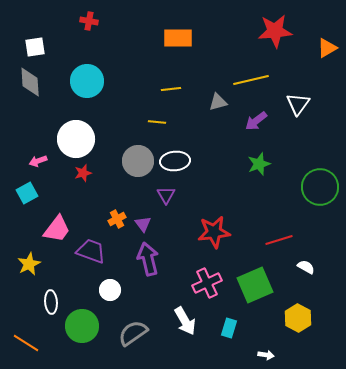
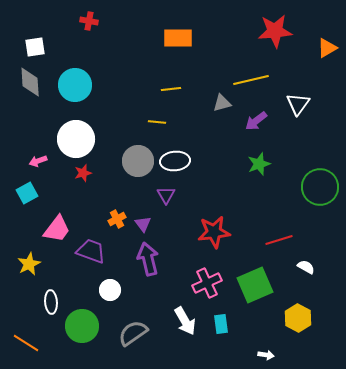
cyan circle at (87, 81): moved 12 px left, 4 px down
gray triangle at (218, 102): moved 4 px right, 1 px down
cyan rectangle at (229, 328): moved 8 px left, 4 px up; rotated 24 degrees counterclockwise
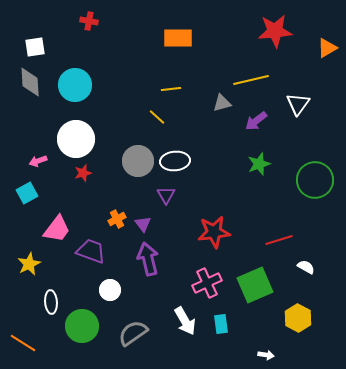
yellow line at (157, 122): moved 5 px up; rotated 36 degrees clockwise
green circle at (320, 187): moved 5 px left, 7 px up
orange line at (26, 343): moved 3 px left
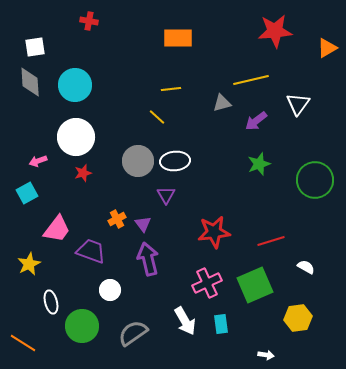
white circle at (76, 139): moved 2 px up
red line at (279, 240): moved 8 px left, 1 px down
white ellipse at (51, 302): rotated 10 degrees counterclockwise
yellow hexagon at (298, 318): rotated 24 degrees clockwise
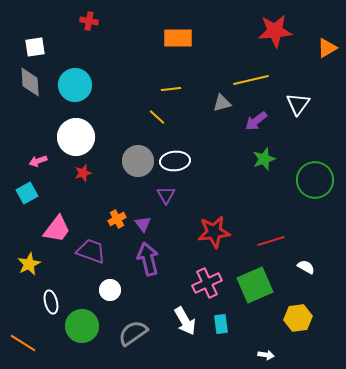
green star at (259, 164): moved 5 px right, 5 px up
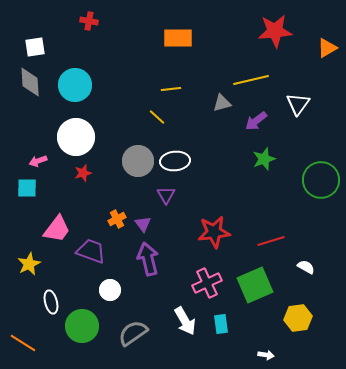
green circle at (315, 180): moved 6 px right
cyan square at (27, 193): moved 5 px up; rotated 30 degrees clockwise
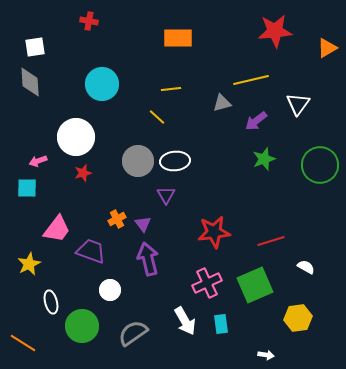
cyan circle at (75, 85): moved 27 px right, 1 px up
green circle at (321, 180): moved 1 px left, 15 px up
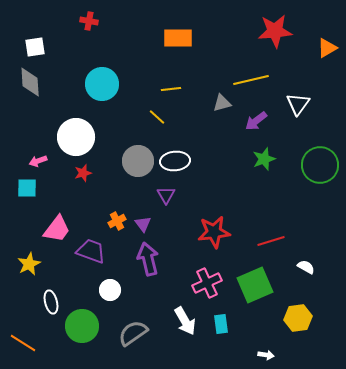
orange cross at (117, 219): moved 2 px down
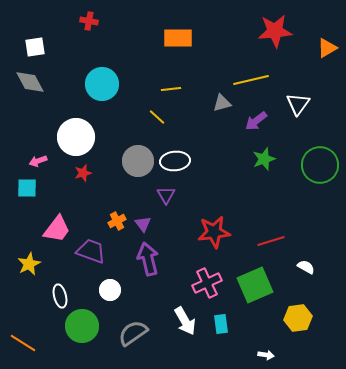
gray diamond at (30, 82): rotated 24 degrees counterclockwise
white ellipse at (51, 302): moved 9 px right, 6 px up
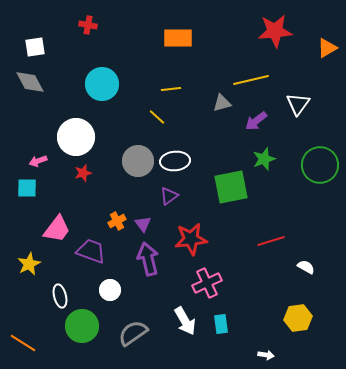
red cross at (89, 21): moved 1 px left, 4 px down
purple triangle at (166, 195): moved 3 px right, 1 px down; rotated 24 degrees clockwise
red star at (214, 232): moved 23 px left, 7 px down
green square at (255, 285): moved 24 px left, 98 px up; rotated 12 degrees clockwise
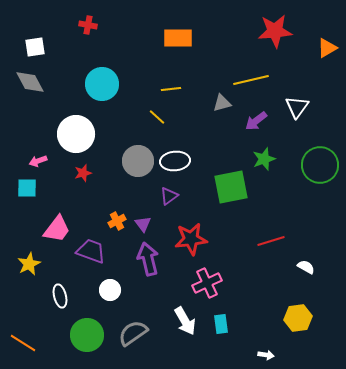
white triangle at (298, 104): moved 1 px left, 3 px down
white circle at (76, 137): moved 3 px up
green circle at (82, 326): moved 5 px right, 9 px down
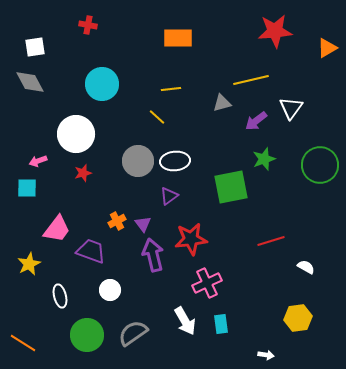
white triangle at (297, 107): moved 6 px left, 1 px down
purple arrow at (148, 259): moved 5 px right, 4 px up
